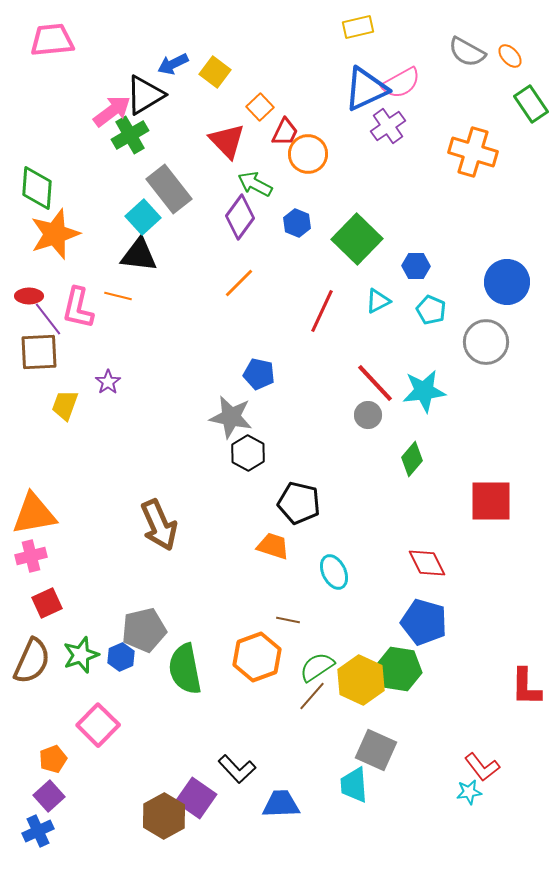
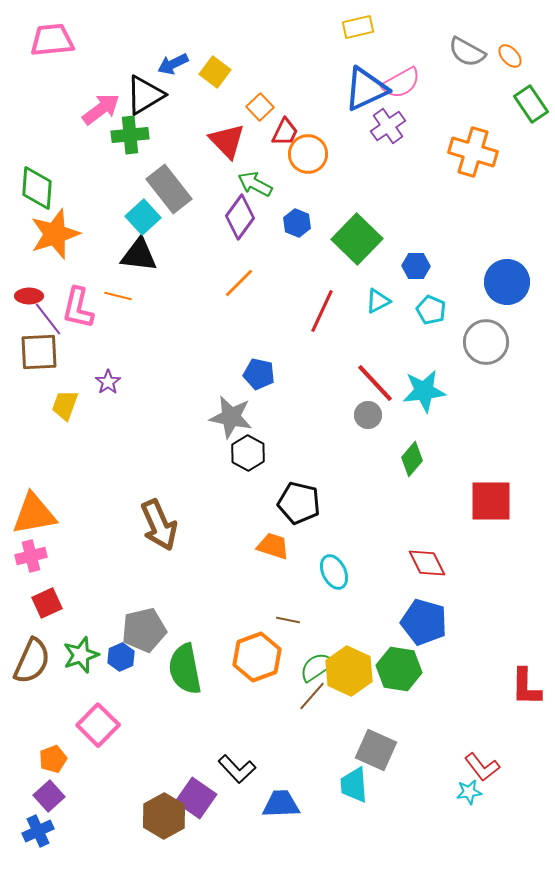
pink arrow at (112, 111): moved 11 px left, 2 px up
green cross at (130, 135): rotated 24 degrees clockwise
yellow hexagon at (361, 680): moved 12 px left, 9 px up
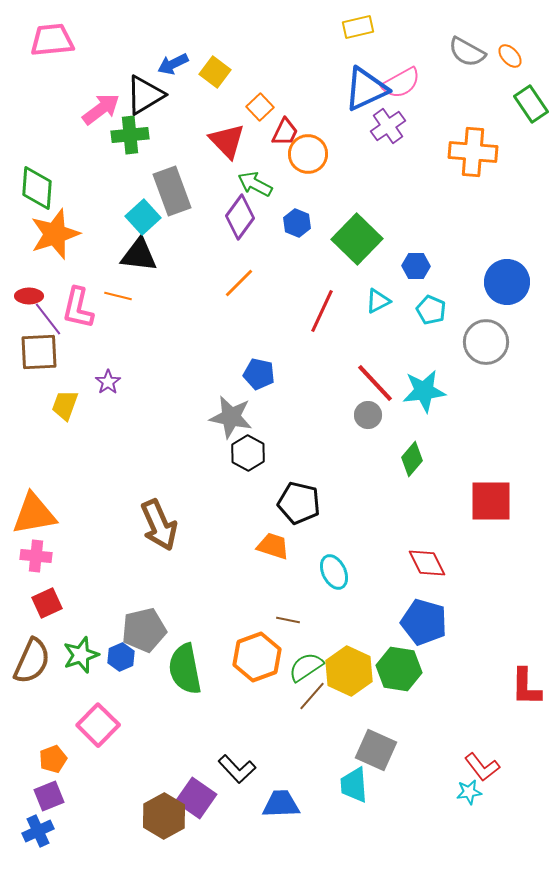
orange cross at (473, 152): rotated 12 degrees counterclockwise
gray rectangle at (169, 189): moved 3 px right, 2 px down; rotated 18 degrees clockwise
pink cross at (31, 556): moved 5 px right; rotated 20 degrees clockwise
green semicircle at (317, 667): moved 11 px left
purple square at (49, 796): rotated 20 degrees clockwise
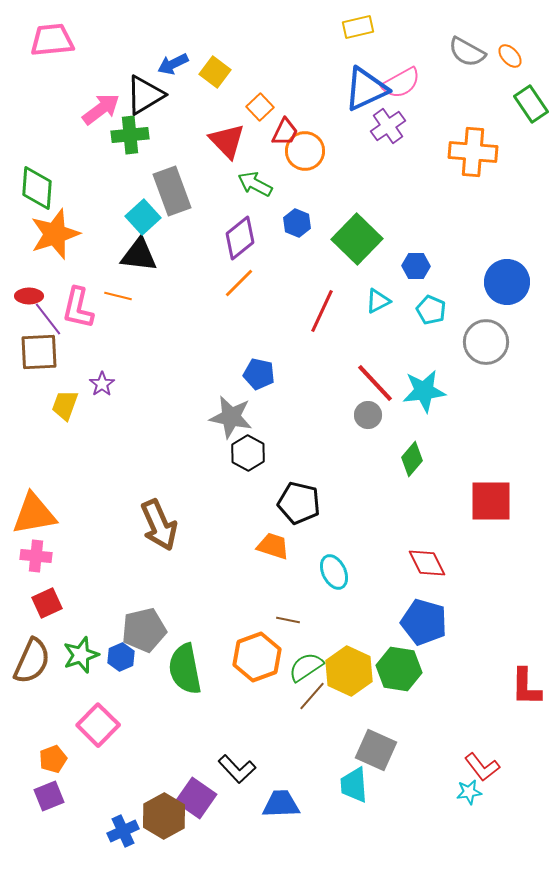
orange circle at (308, 154): moved 3 px left, 3 px up
purple diamond at (240, 217): moved 21 px down; rotated 15 degrees clockwise
purple star at (108, 382): moved 6 px left, 2 px down
blue cross at (38, 831): moved 85 px right
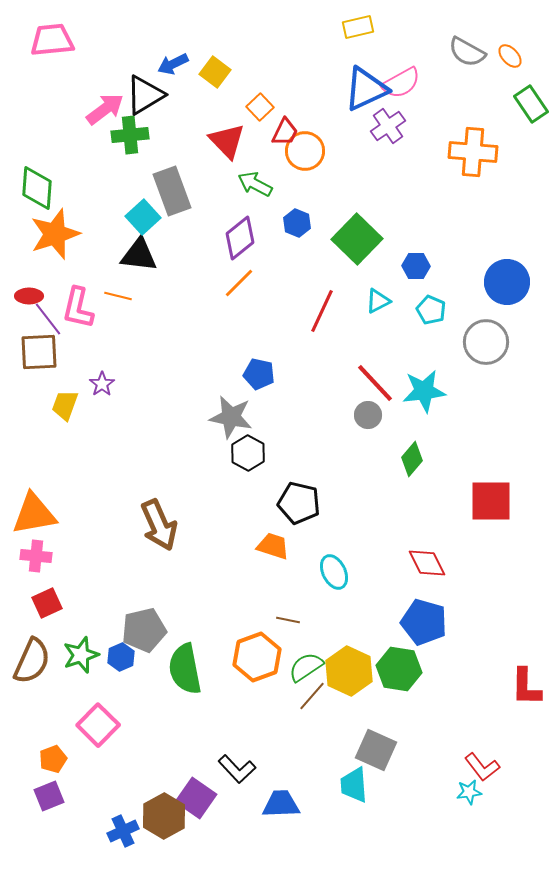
pink arrow at (101, 109): moved 4 px right
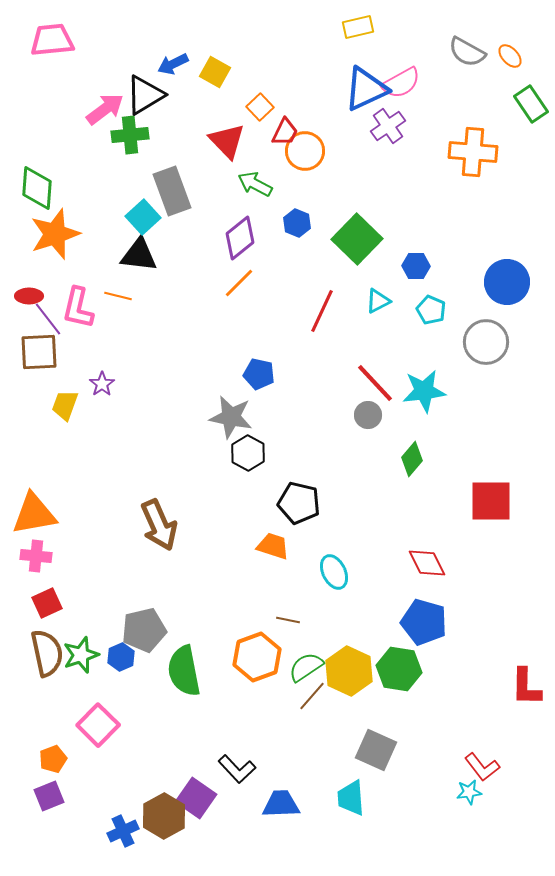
yellow square at (215, 72): rotated 8 degrees counterclockwise
brown semicircle at (32, 661): moved 15 px right, 8 px up; rotated 36 degrees counterclockwise
green semicircle at (185, 669): moved 1 px left, 2 px down
cyan trapezoid at (354, 785): moved 3 px left, 13 px down
